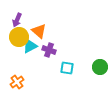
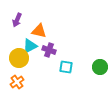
orange triangle: rotated 28 degrees counterclockwise
yellow circle: moved 21 px down
cyan square: moved 1 px left, 1 px up
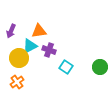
purple arrow: moved 6 px left, 11 px down
orange triangle: rotated 21 degrees counterclockwise
cyan square: rotated 24 degrees clockwise
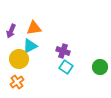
orange triangle: moved 5 px left, 3 px up
purple cross: moved 14 px right, 1 px down
yellow circle: moved 1 px down
